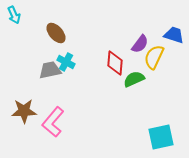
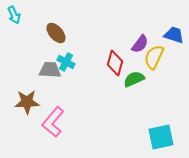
red diamond: rotated 10 degrees clockwise
gray trapezoid: rotated 15 degrees clockwise
brown star: moved 3 px right, 9 px up
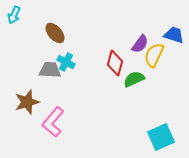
cyan arrow: rotated 48 degrees clockwise
brown ellipse: moved 1 px left
yellow semicircle: moved 2 px up
brown star: rotated 15 degrees counterclockwise
cyan square: rotated 12 degrees counterclockwise
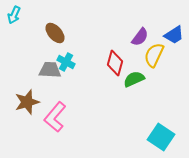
blue trapezoid: rotated 130 degrees clockwise
purple semicircle: moved 7 px up
pink L-shape: moved 2 px right, 5 px up
cyan square: rotated 32 degrees counterclockwise
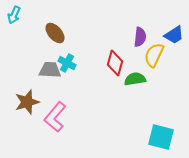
purple semicircle: rotated 30 degrees counterclockwise
cyan cross: moved 1 px right, 1 px down
green semicircle: moved 1 px right; rotated 15 degrees clockwise
cyan square: rotated 20 degrees counterclockwise
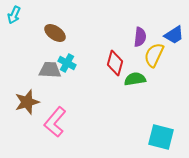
brown ellipse: rotated 15 degrees counterclockwise
pink L-shape: moved 5 px down
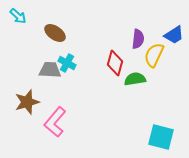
cyan arrow: moved 4 px right, 1 px down; rotated 72 degrees counterclockwise
purple semicircle: moved 2 px left, 2 px down
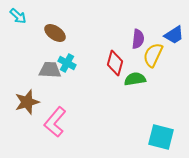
yellow semicircle: moved 1 px left
